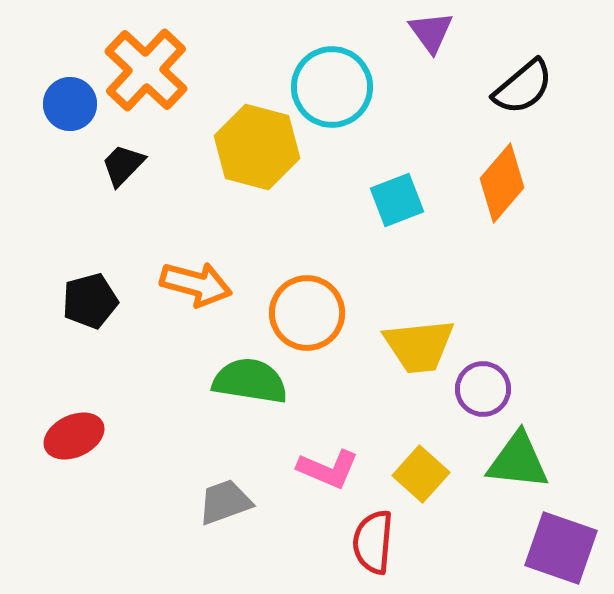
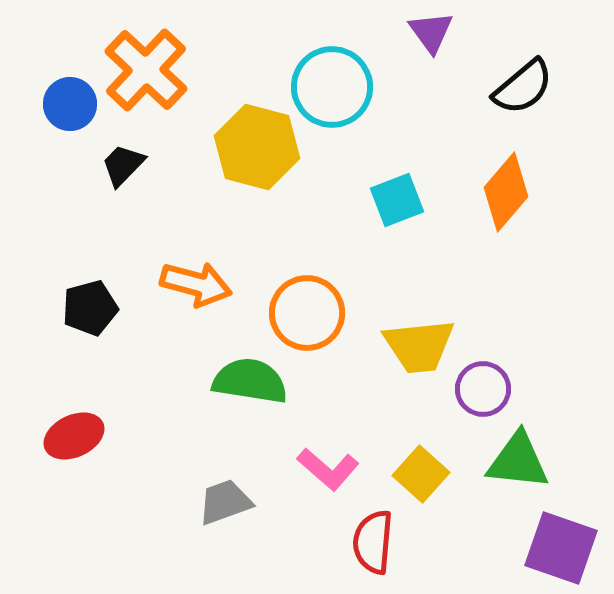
orange diamond: moved 4 px right, 9 px down
black pentagon: moved 7 px down
pink L-shape: rotated 18 degrees clockwise
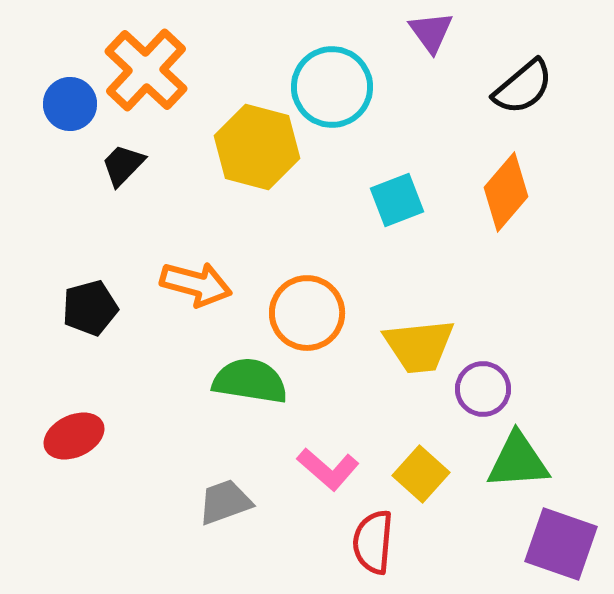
green triangle: rotated 10 degrees counterclockwise
purple square: moved 4 px up
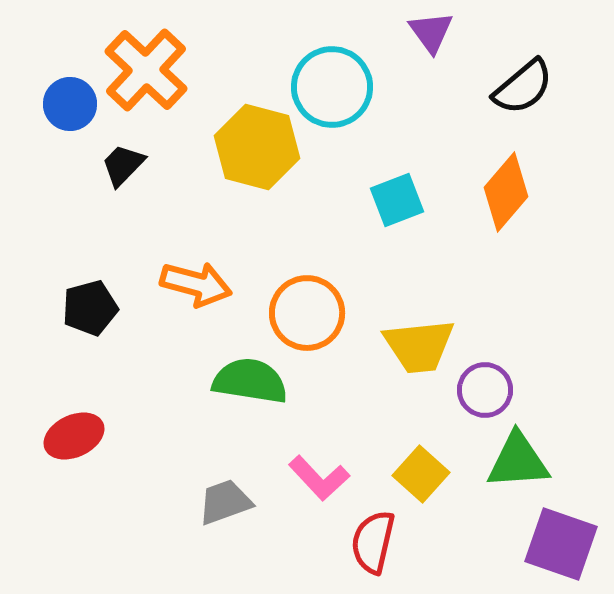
purple circle: moved 2 px right, 1 px down
pink L-shape: moved 9 px left, 9 px down; rotated 6 degrees clockwise
red semicircle: rotated 8 degrees clockwise
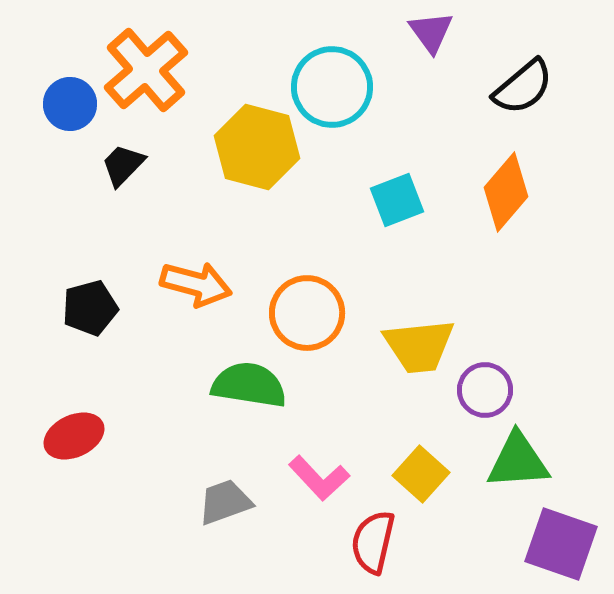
orange cross: rotated 6 degrees clockwise
green semicircle: moved 1 px left, 4 px down
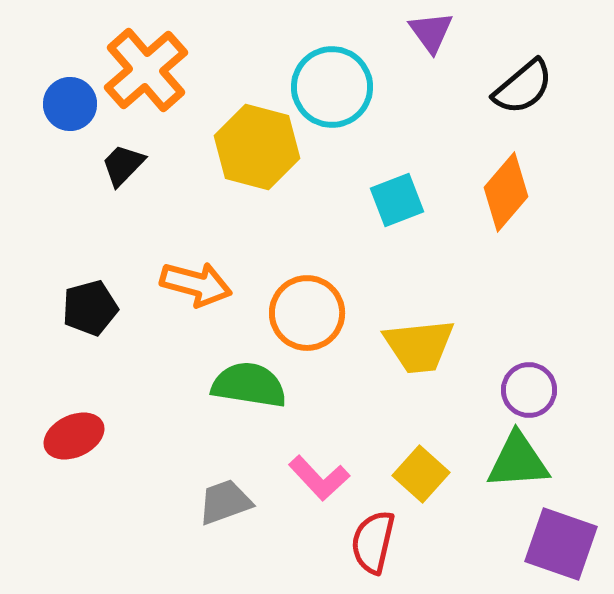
purple circle: moved 44 px right
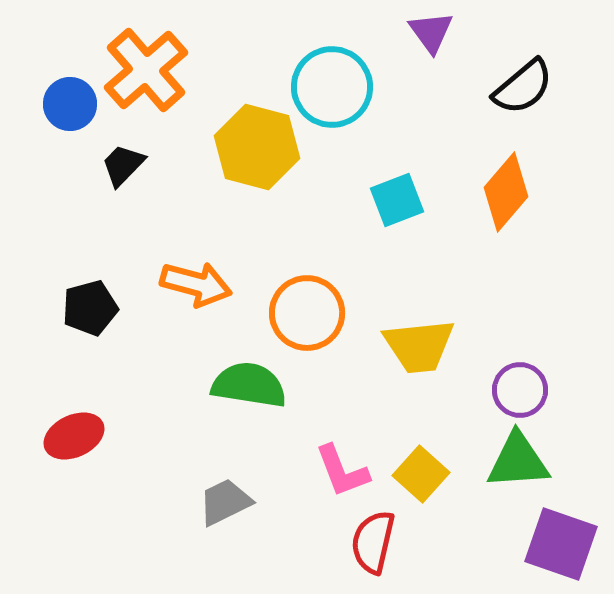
purple circle: moved 9 px left
pink L-shape: moved 23 px right, 7 px up; rotated 22 degrees clockwise
gray trapezoid: rotated 6 degrees counterclockwise
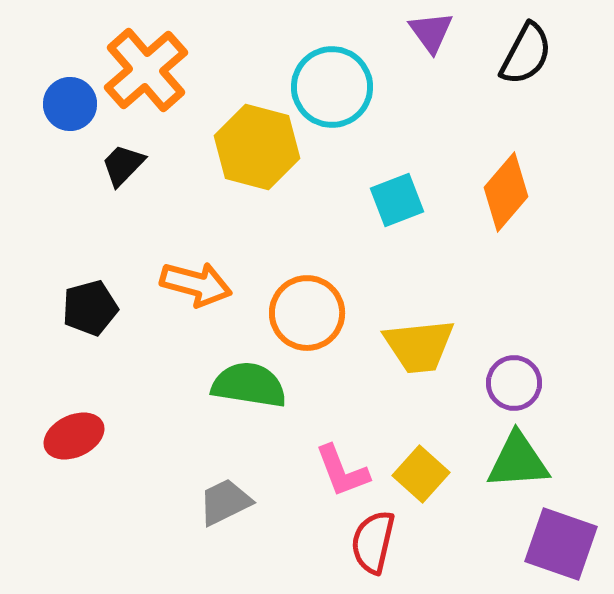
black semicircle: moved 3 px right, 33 px up; rotated 22 degrees counterclockwise
purple circle: moved 6 px left, 7 px up
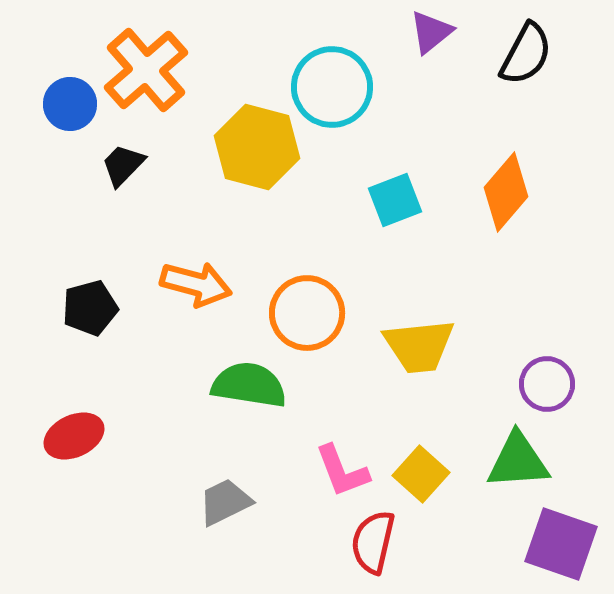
purple triangle: rotated 27 degrees clockwise
cyan square: moved 2 px left
purple circle: moved 33 px right, 1 px down
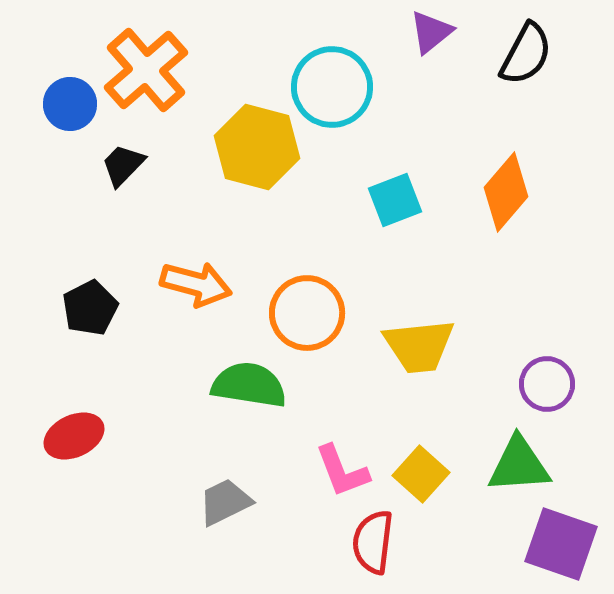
black pentagon: rotated 12 degrees counterclockwise
green triangle: moved 1 px right, 4 px down
red semicircle: rotated 6 degrees counterclockwise
